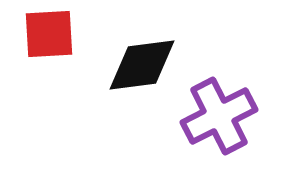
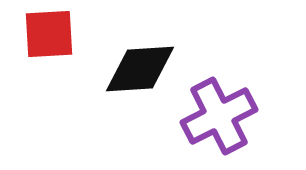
black diamond: moved 2 px left, 4 px down; rotated 4 degrees clockwise
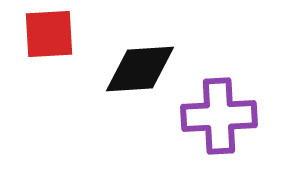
purple cross: rotated 24 degrees clockwise
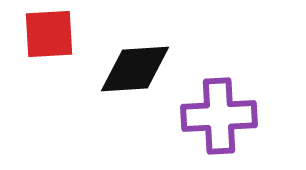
black diamond: moved 5 px left
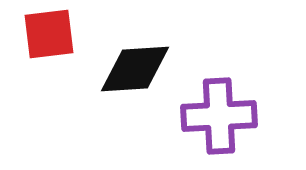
red square: rotated 4 degrees counterclockwise
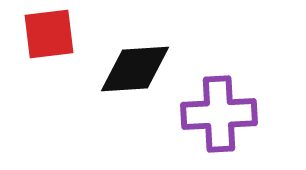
purple cross: moved 2 px up
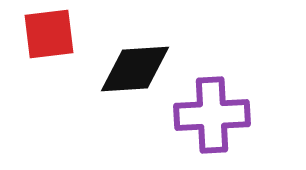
purple cross: moved 7 px left, 1 px down
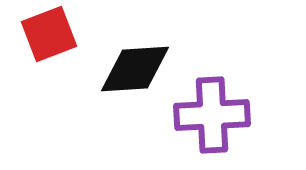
red square: rotated 14 degrees counterclockwise
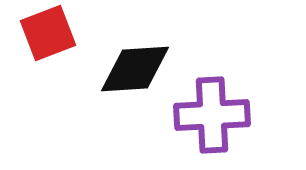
red square: moved 1 px left, 1 px up
